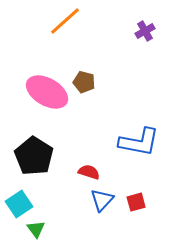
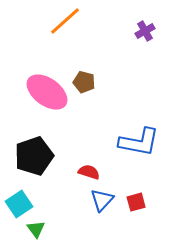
pink ellipse: rotated 6 degrees clockwise
black pentagon: rotated 21 degrees clockwise
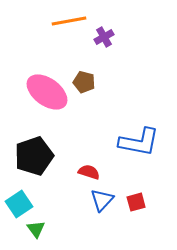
orange line: moved 4 px right; rotated 32 degrees clockwise
purple cross: moved 41 px left, 6 px down
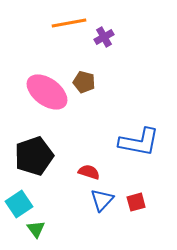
orange line: moved 2 px down
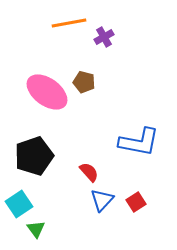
red semicircle: rotated 30 degrees clockwise
red square: rotated 18 degrees counterclockwise
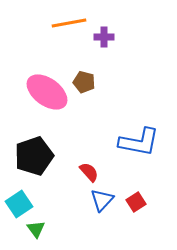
purple cross: rotated 30 degrees clockwise
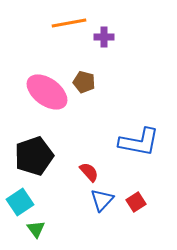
cyan square: moved 1 px right, 2 px up
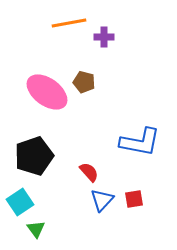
blue L-shape: moved 1 px right
red square: moved 2 px left, 3 px up; rotated 24 degrees clockwise
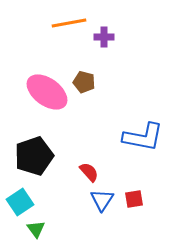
blue L-shape: moved 3 px right, 5 px up
blue triangle: rotated 10 degrees counterclockwise
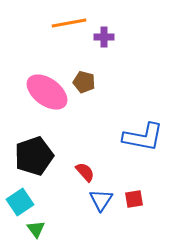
red semicircle: moved 4 px left
blue triangle: moved 1 px left
